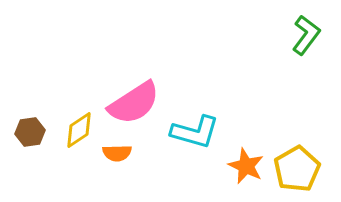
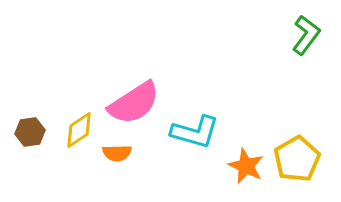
yellow pentagon: moved 10 px up
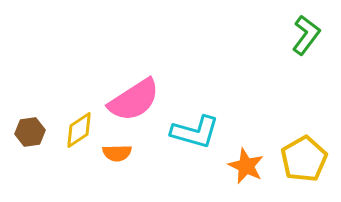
pink semicircle: moved 3 px up
yellow pentagon: moved 7 px right
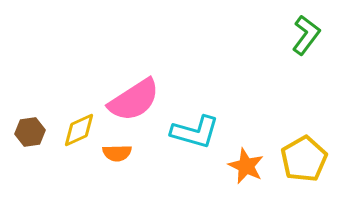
yellow diamond: rotated 9 degrees clockwise
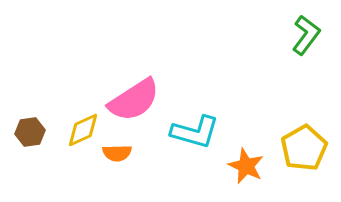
yellow diamond: moved 4 px right
yellow pentagon: moved 11 px up
